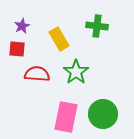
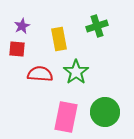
green cross: rotated 25 degrees counterclockwise
yellow rectangle: rotated 20 degrees clockwise
red semicircle: moved 3 px right
green circle: moved 2 px right, 2 px up
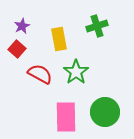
red square: rotated 36 degrees clockwise
red semicircle: rotated 25 degrees clockwise
pink rectangle: rotated 12 degrees counterclockwise
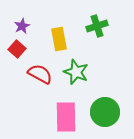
green star: rotated 15 degrees counterclockwise
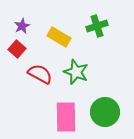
yellow rectangle: moved 2 px up; rotated 50 degrees counterclockwise
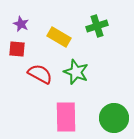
purple star: moved 1 px left, 2 px up; rotated 21 degrees counterclockwise
red square: rotated 36 degrees counterclockwise
green circle: moved 9 px right, 6 px down
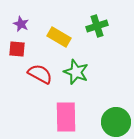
green circle: moved 2 px right, 4 px down
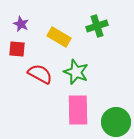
pink rectangle: moved 12 px right, 7 px up
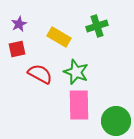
purple star: moved 2 px left; rotated 21 degrees clockwise
red square: rotated 18 degrees counterclockwise
pink rectangle: moved 1 px right, 5 px up
green circle: moved 1 px up
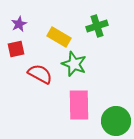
red square: moved 1 px left
green star: moved 2 px left, 8 px up
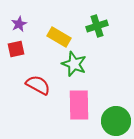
red semicircle: moved 2 px left, 11 px down
